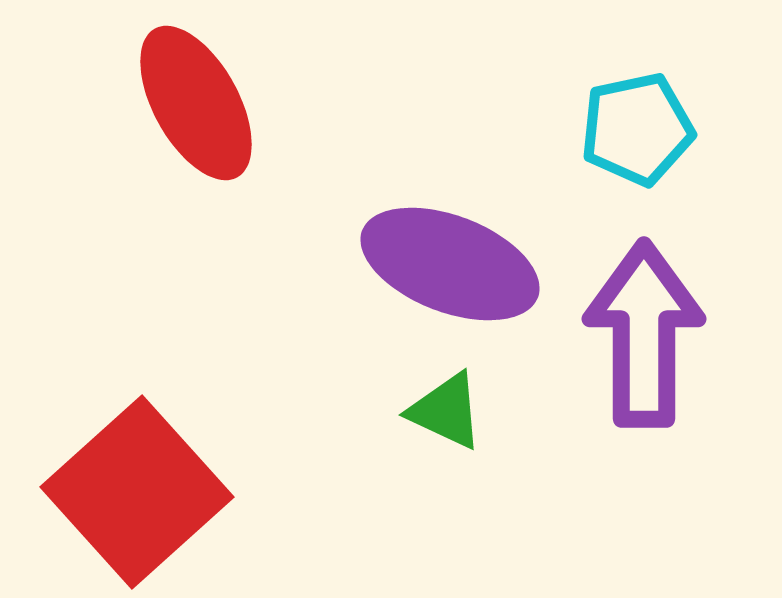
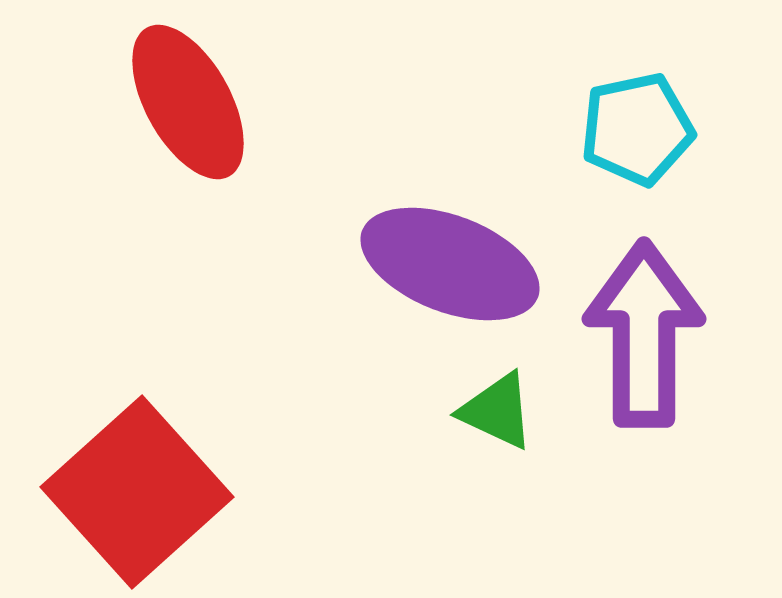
red ellipse: moved 8 px left, 1 px up
green triangle: moved 51 px right
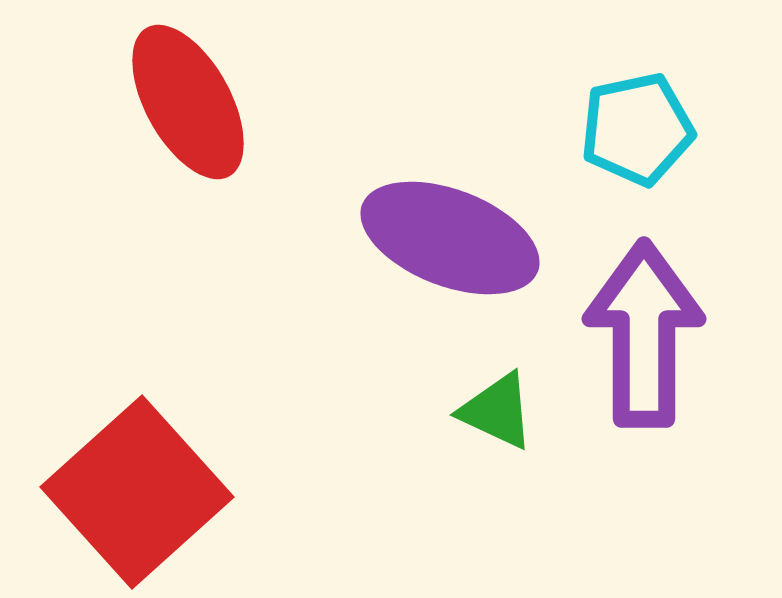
purple ellipse: moved 26 px up
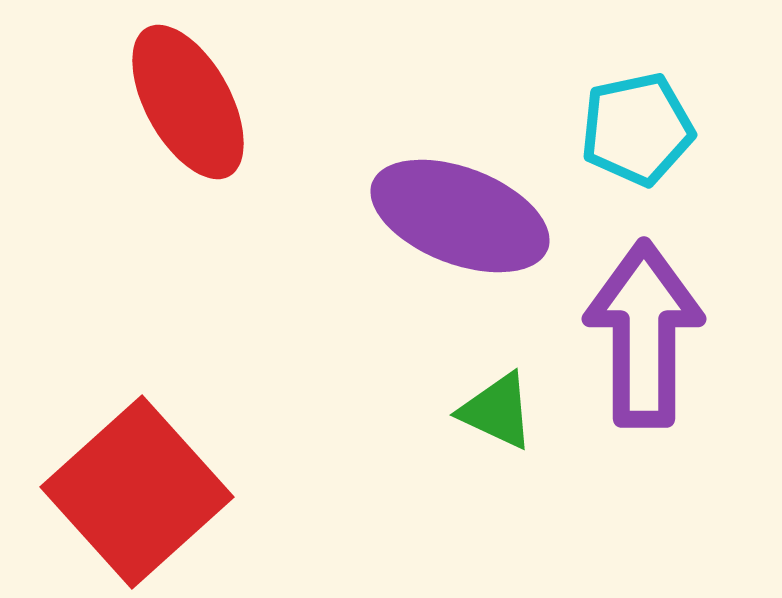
purple ellipse: moved 10 px right, 22 px up
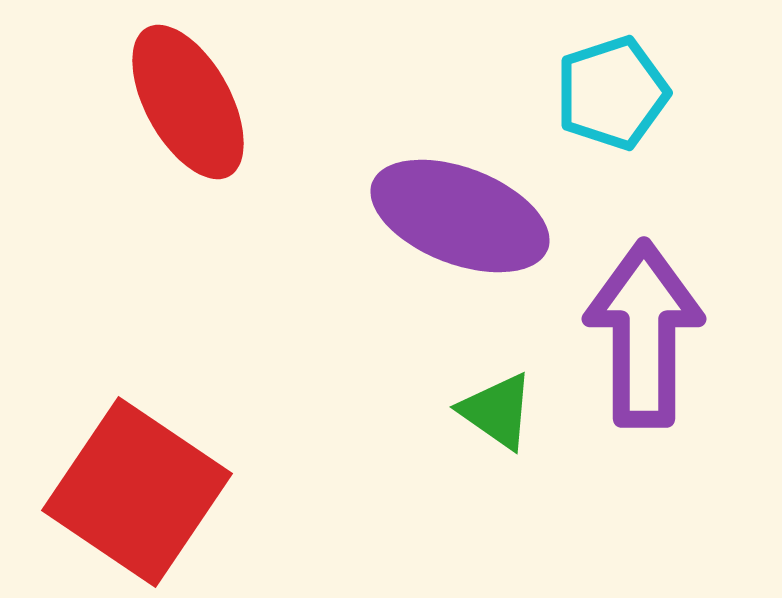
cyan pentagon: moved 25 px left, 36 px up; rotated 6 degrees counterclockwise
green triangle: rotated 10 degrees clockwise
red square: rotated 14 degrees counterclockwise
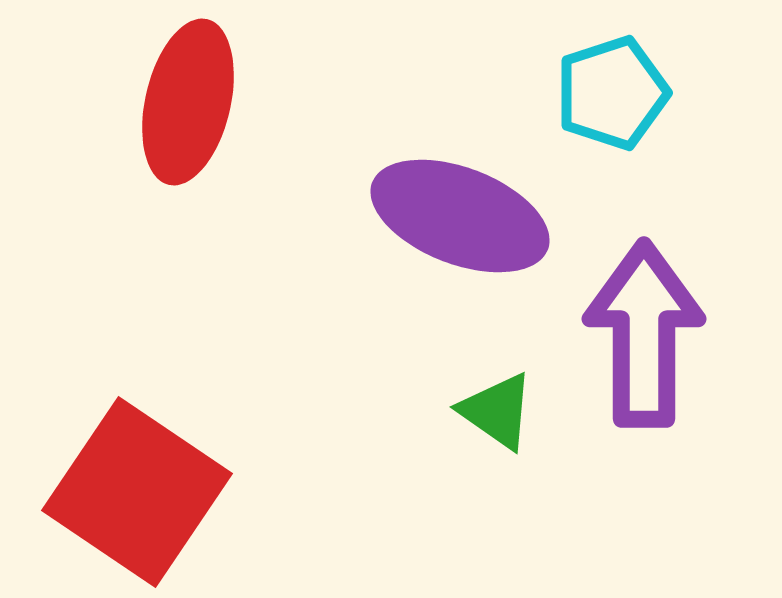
red ellipse: rotated 42 degrees clockwise
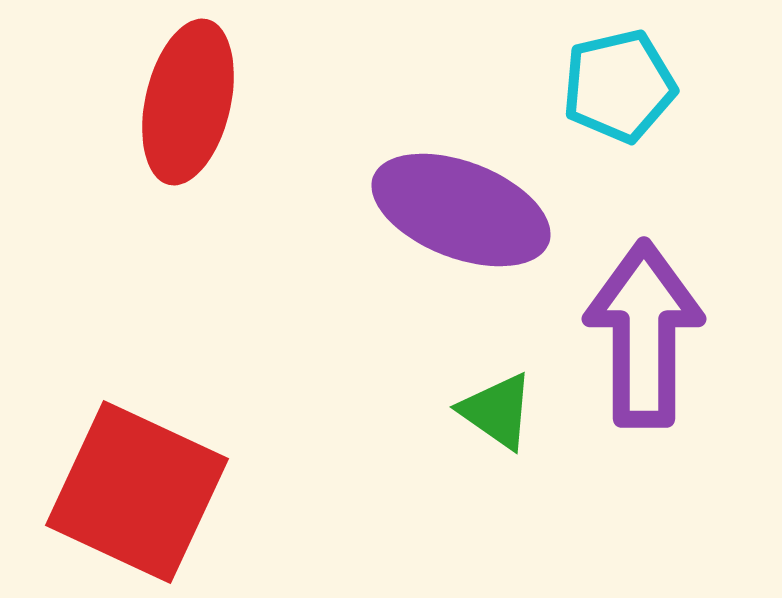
cyan pentagon: moved 7 px right, 7 px up; rotated 5 degrees clockwise
purple ellipse: moved 1 px right, 6 px up
red square: rotated 9 degrees counterclockwise
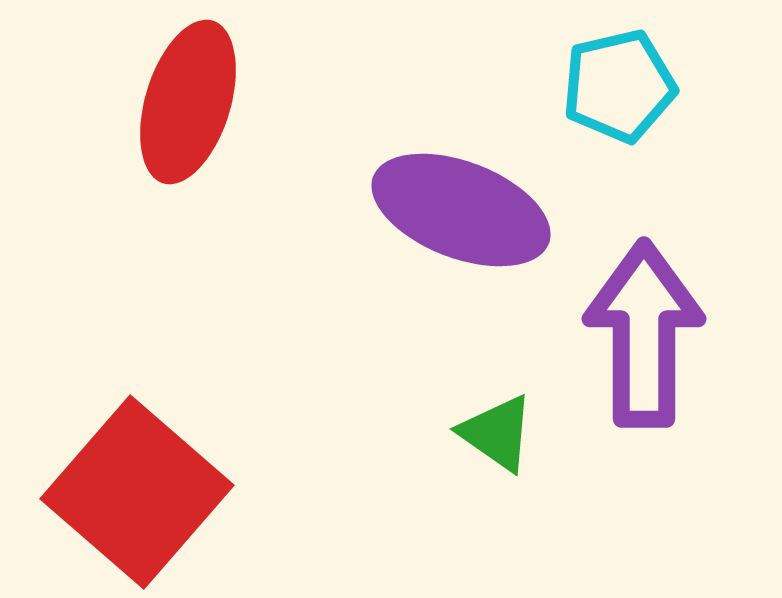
red ellipse: rotated 4 degrees clockwise
green triangle: moved 22 px down
red square: rotated 16 degrees clockwise
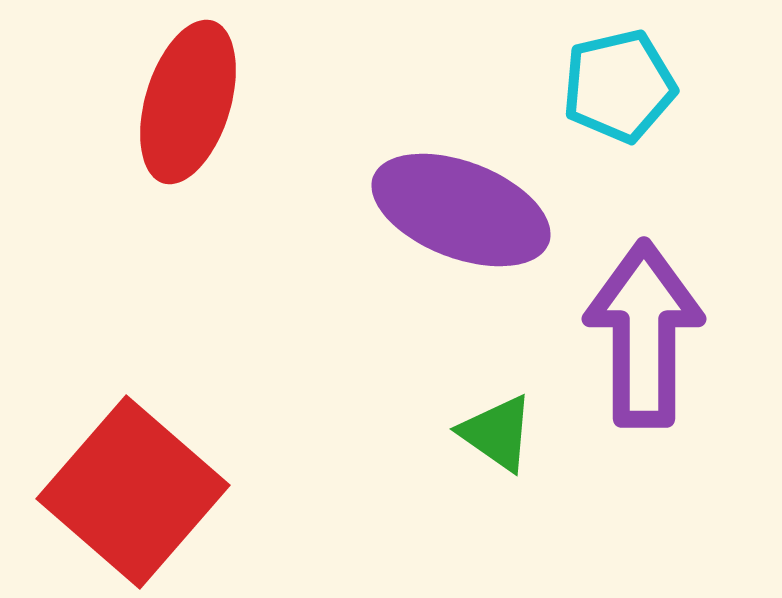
red square: moved 4 px left
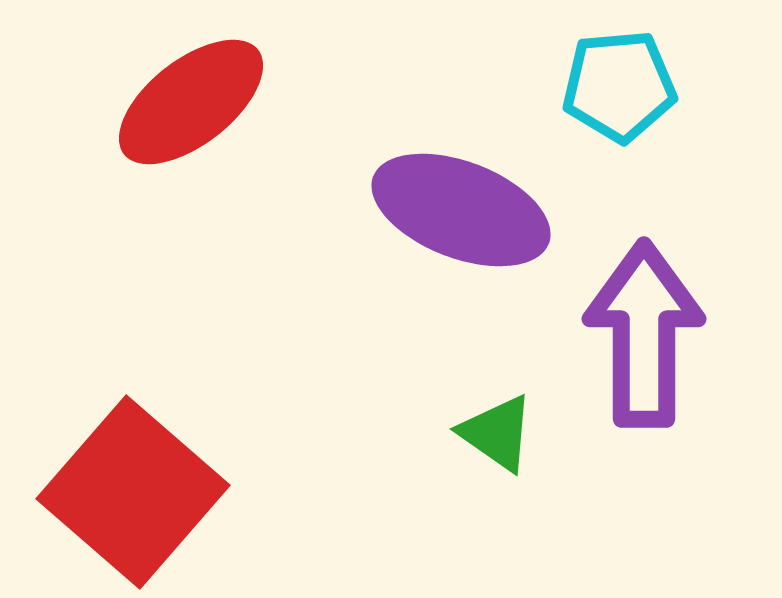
cyan pentagon: rotated 8 degrees clockwise
red ellipse: moved 3 px right; rotated 35 degrees clockwise
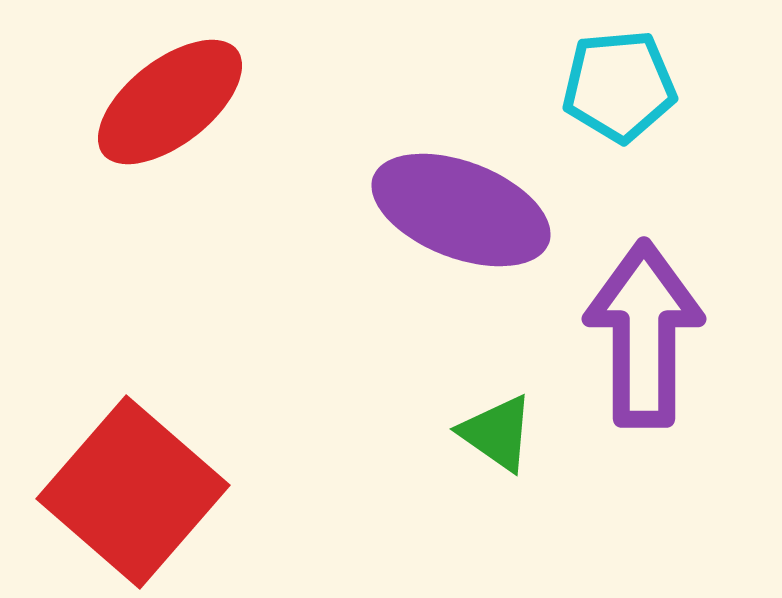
red ellipse: moved 21 px left
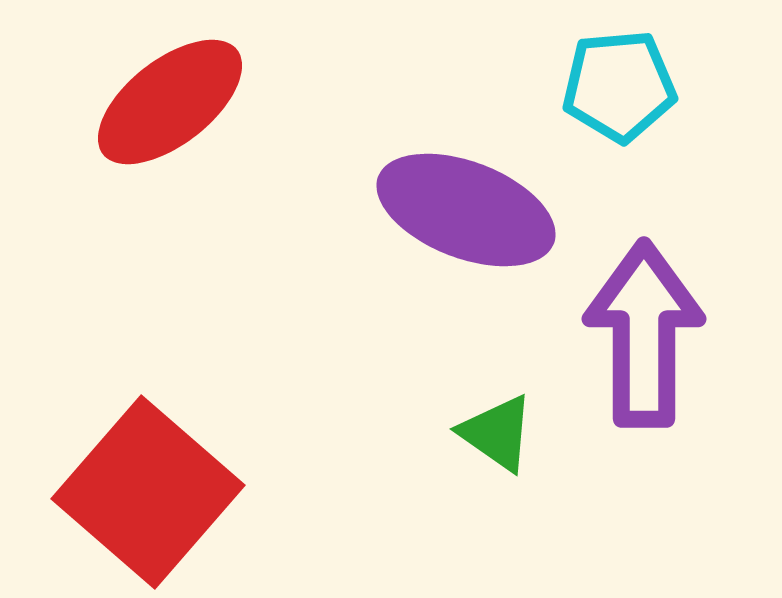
purple ellipse: moved 5 px right
red square: moved 15 px right
